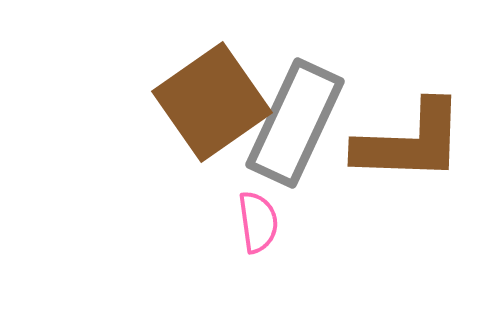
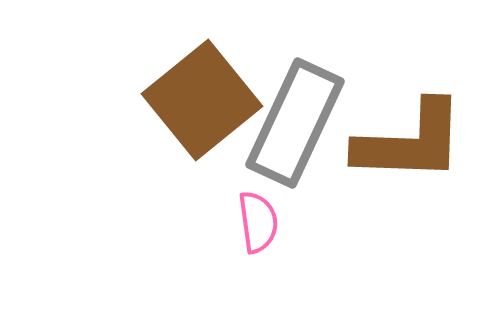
brown square: moved 10 px left, 2 px up; rotated 4 degrees counterclockwise
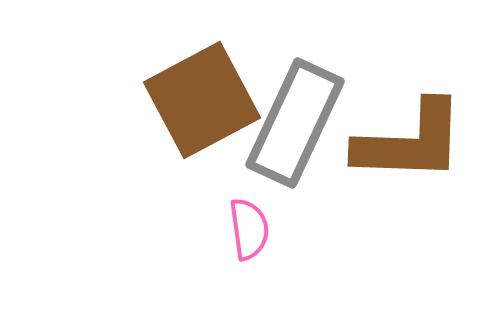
brown square: rotated 11 degrees clockwise
pink semicircle: moved 9 px left, 7 px down
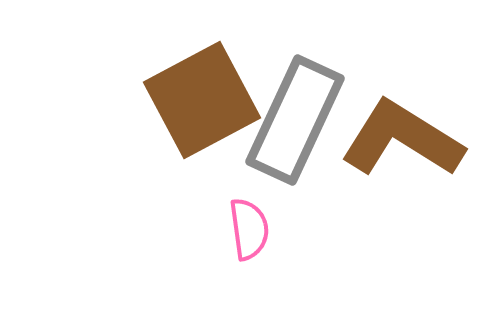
gray rectangle: moved 3 px up
brown L-shape: moved 8 px left, 3 px up; rotated 150 degrees counterclockwise
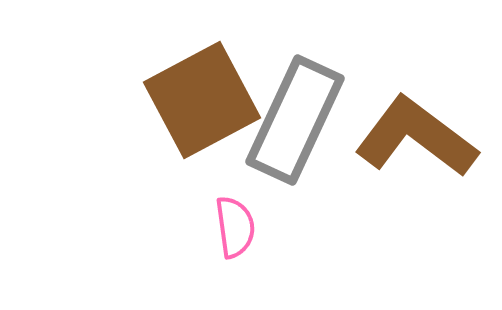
brown L-shape: moved 14 px right, 2 px up; rotated 5 degrees clockwise
pink semicircle: moved 14 px left, 2 px up
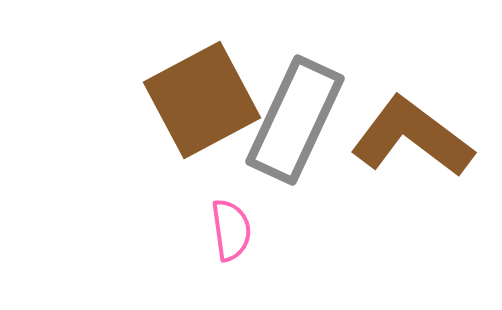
brown L-shape: moved 4 px left
pink semicircle: moved 4 px left, 3 px down
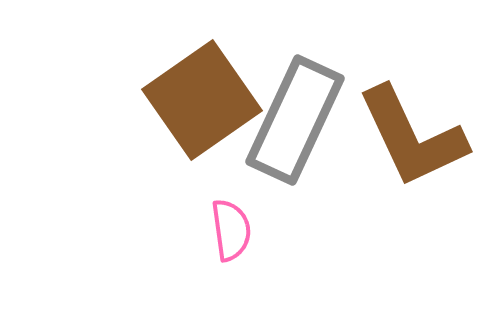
brown square: rotated 7 degrees counterclockwise
brown L-shape: rotated 152 degrees counterclockwise
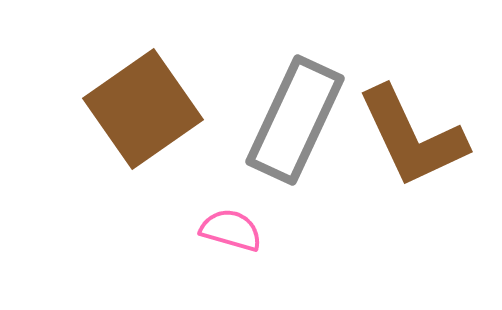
brown square: moved 59 px left, 9 px down
pink semicircle: rotated 66 degrees counterclockwise
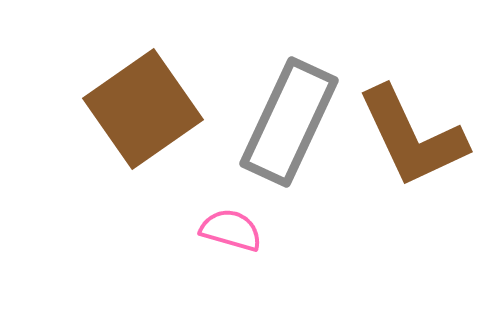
gray rectangle: moved 6 px left, 2 px down
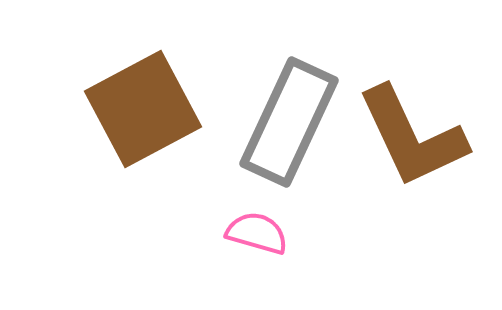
brown square: rotated 7 degrees clockwise
pink semicircle: moved 26 px right, 3 px down
